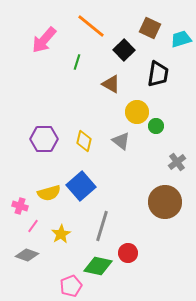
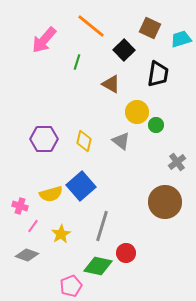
green circle: moved 1 px up
yellow semicircle: moved 2 px right, 1 px down
red circle: moved 2 px left
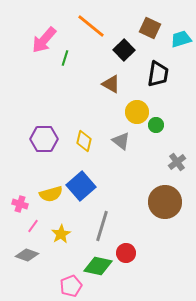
green line: moved 12 px left, 4 px up
pink cross: moved 2 px up
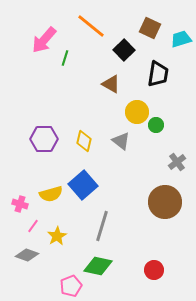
blue square: moved 2 px right, 1 px up
yellow star: moved 4 px left, 2 px down
red circle: moved 28 px right, 17 px down
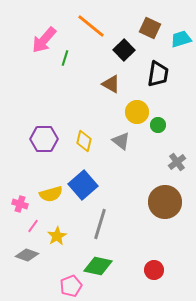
green circle: moved 2 px right
gray line: moved 2 px left, 2 px up
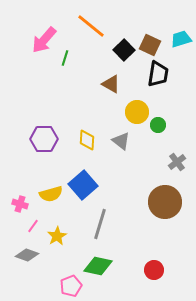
brown square: moved 17 px down
yellow diamond: moved 3 px right, 1 px up; rotated 10 degrees counterclockwise
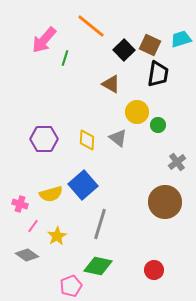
gray triangle: moved 3 px left, 3 px up
gray diamond: rotated 15 degrees clockwise
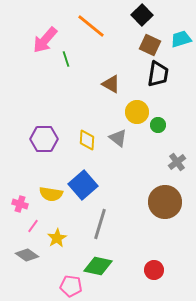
pink arrow: moved 1 px right
black square: moved 18 px right, 35 px up
green line: moved 1 px right, 1 px down; rotated 35 degrees counterclockwise
yellow semicircle: rotated 25 degrees clockwise
yellow star: moved 2 px down
pink pentagon: rotated 30 degrees clockwise
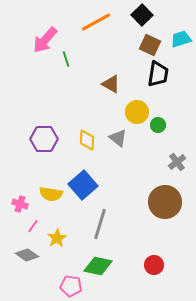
orange line: moved 5 px right, 4 px up; rotated 68 degrees counterclockwise
red circle: moved 5 px up
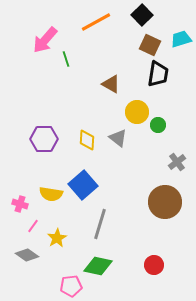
pink pentagon: rotated 15 degrees counterclockwise
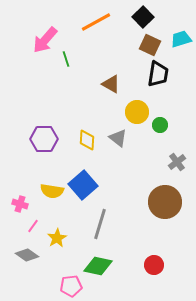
black square: moved 1 px right, 2 px down
green circle: moved 2 px right
yellow semicircle: moved 1 px right, 3 px up
